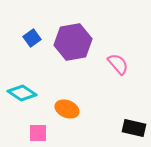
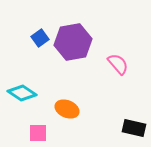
blue square: moved 8 px right
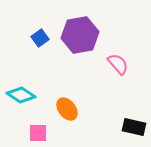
purple hexagon: moved 7 px right, 7 px up
cyan diamond: moved 1 px left, 2 px down
orange ellipse: rotated 30 degrees clockwise
black rectangle: moved 1 px up
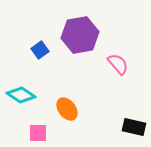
blue square: moved 12 px down
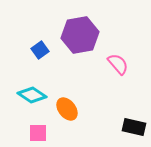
cyan diamond: moved 11 px right
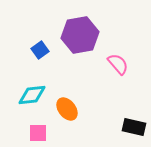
cyan diamond: rotated 40 degrees counterclockwise
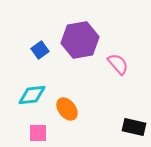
purple hexagon: moved 5 px down
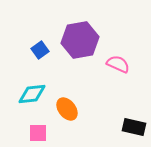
pink semicircle: rotated 25 degrees counterclockwise
cyan diamond: moved 1 px up
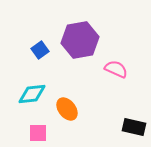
pink semicircle: moved 2 px left, 5 px down
